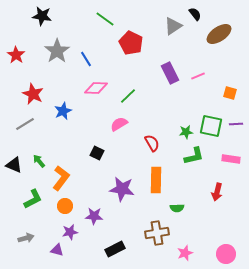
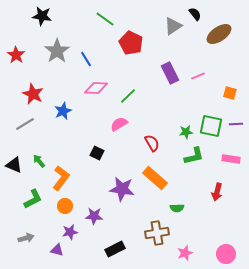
orange rectangle at (156, 180): moved 1 px left, 2 px up; rotated 50 degrees counterclockwise
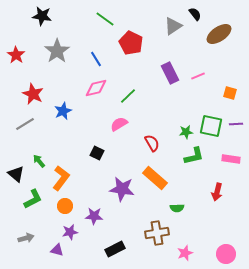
blue line at (86, 59): moved 10 px right
pink diamond at (96, 88): rotated 15 degrees counterclockwise
black triangle at (14, 165): moved 2 px right, 9 px down; rotated 18 degrees clockwise
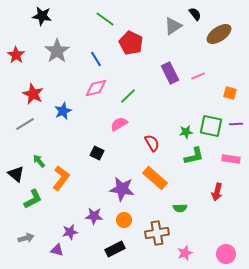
orange circle at (65, 206): moved 59 px right, 14 px down
green semicircle at (177, 208): moved 3 px right
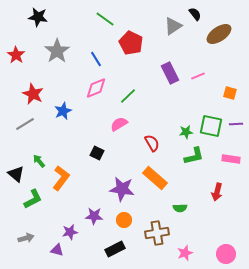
black star at (42, 16): moved 4 px left, 1 px down
pink diamond at (96, 88): rotated 10 degrees counterclockwise
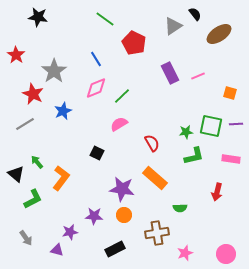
red pentagon at (131, 43): moved 3 px right
gray star at (57, 51): moved 3 px left, 20 px down
green line at (128, 96): moved 6 px left
green arrow at (39, 161): moved 2 px left, 1 px down
orange circle at (124, 220): moved 5 px up
gray arrow at (26, 238): rotated 70 degrees clockwise
